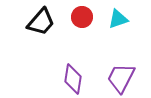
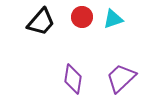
cyan triangle: moved 5 px left
purple trapezoid: rotated 20 degrees clockwise
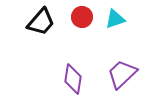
cyan triangle: moved 2 px right
purple trapezoid: moved 1 px right, 4 px up
